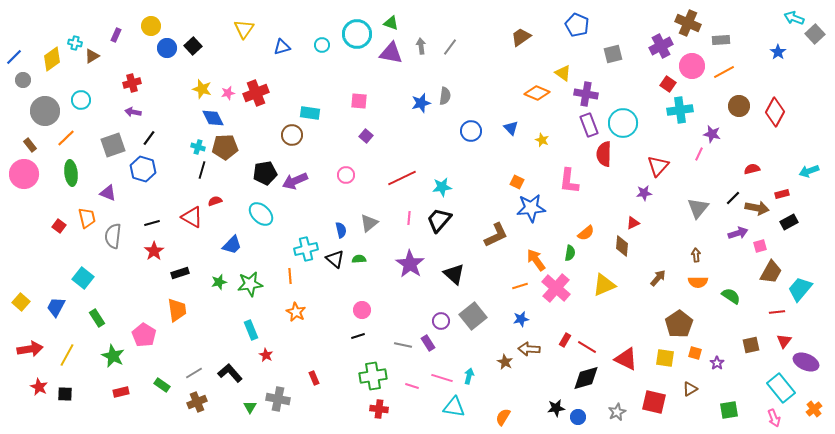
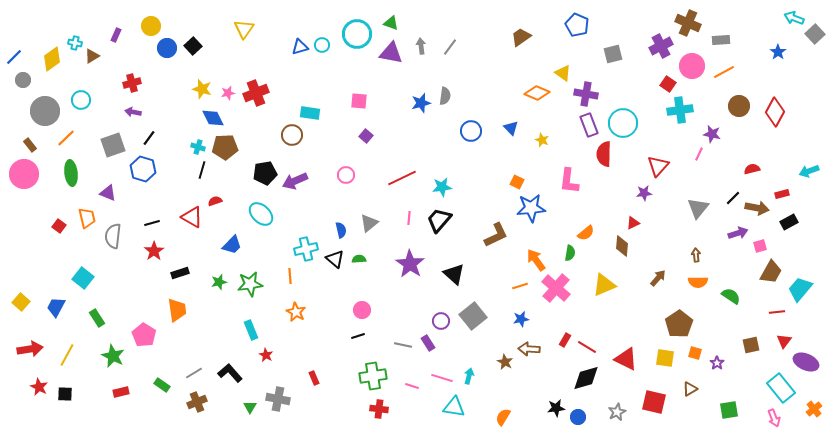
blue triangle at (282, 47): moved 18 px right
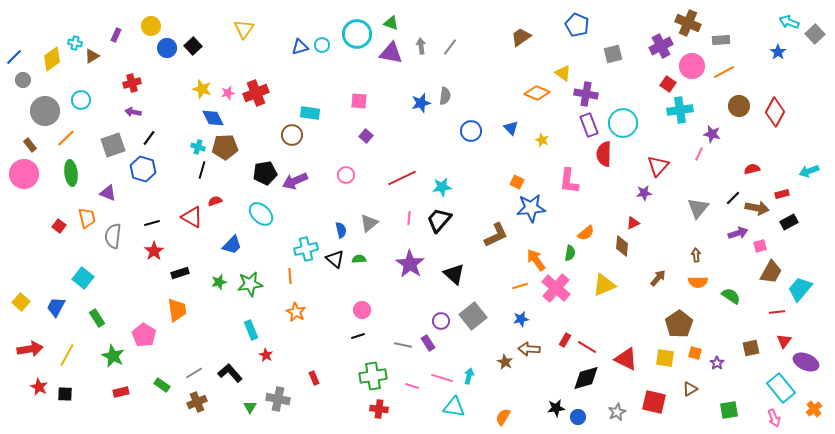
cyan arrow at (794, 18): moved 5 px left, 4 px down
brown square at (751, 345): moved 3 px down
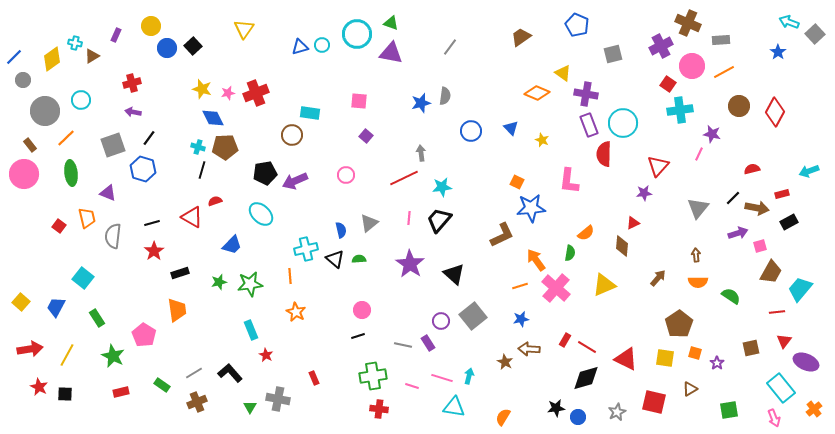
gray arrow at (421, 46): moved 107 px down
red line at (402, 178): moved 2 px right
brown L-shape at (496, 235): moved 6 px right
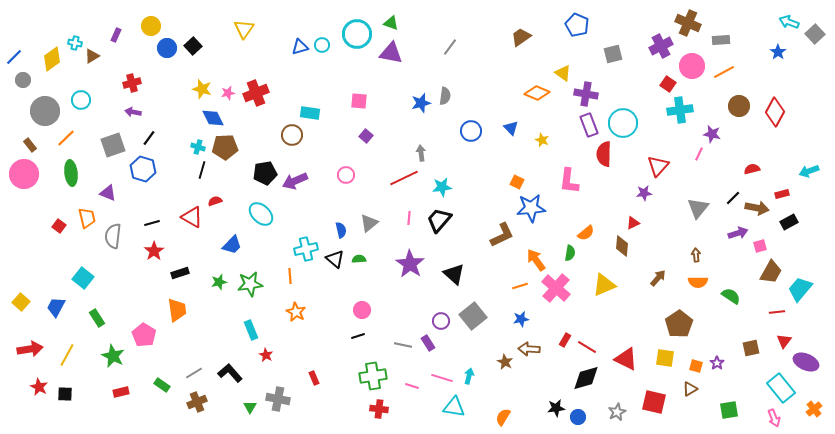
orange square at (695, 353): moved 1 px right, 13 px down
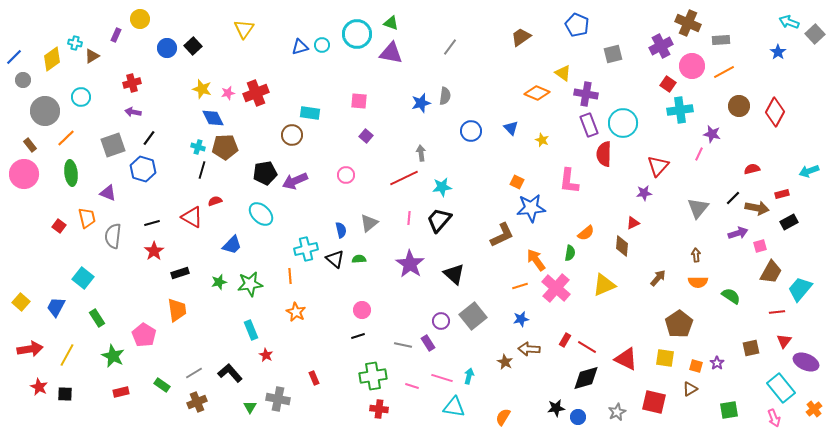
yellow circle at (151, 26): moved 11 px left, 7 px up
cyan circle at (81, 100): moved 3 px up
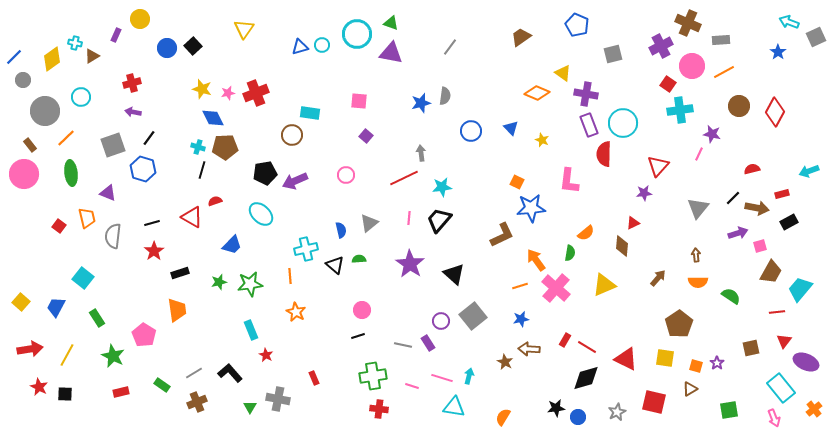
gray square at (815, 34): moved 1 px right, 3 px down; rotated 18 degrees clockwise
black triangle at (335, 259): moved 6 px down
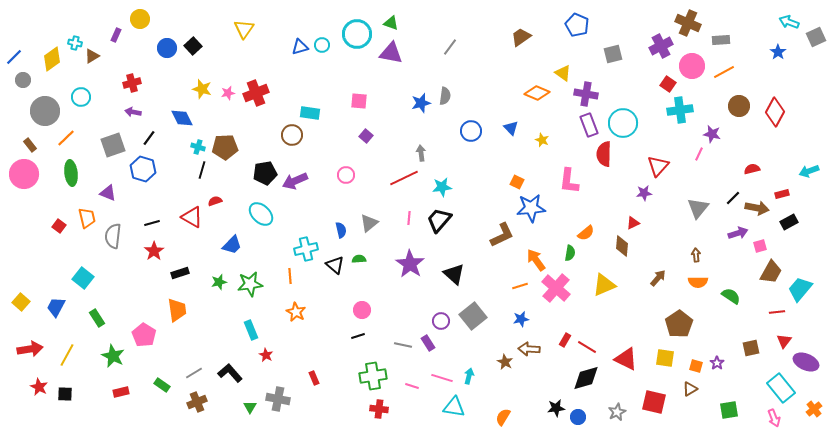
blue diamond at (213, 118): moved 31 px left
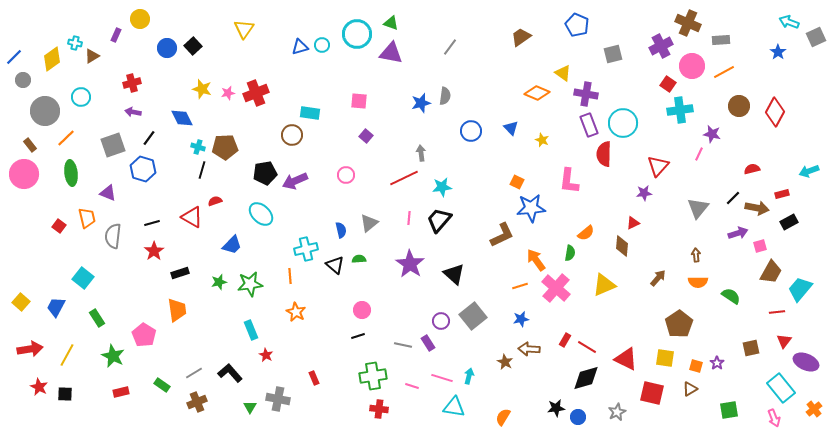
red square at (654, 402): moved 2 px left, 9 px up
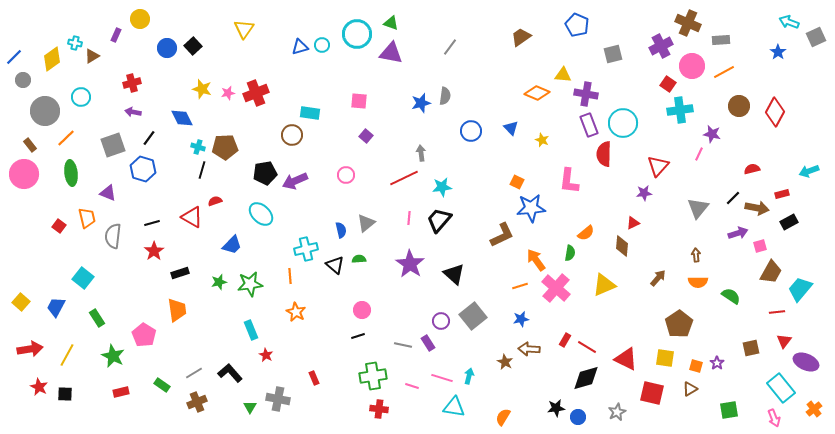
yellow triangle at (563, 73): moved 2 px down; rotated 30 degrees counterclockwise
gray triangle at (369, 223): moved 3 px left
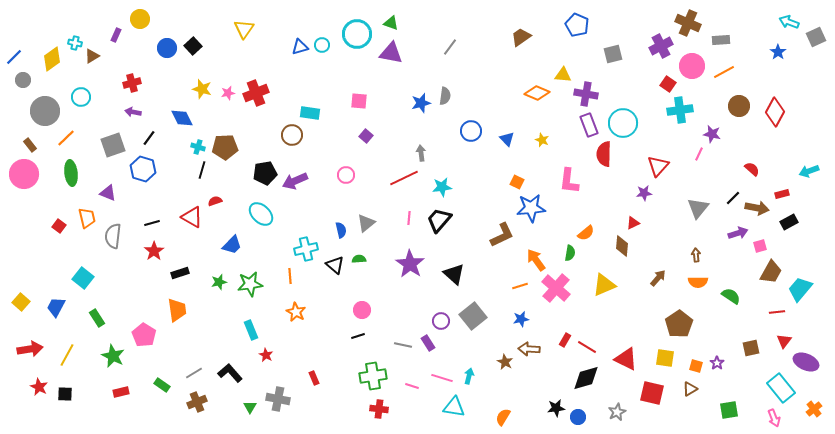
blue triangle at (511, 128): moved 4 px left, 11 px down
red semicircle at (752, 169): rotated 56 degrees clockwise
